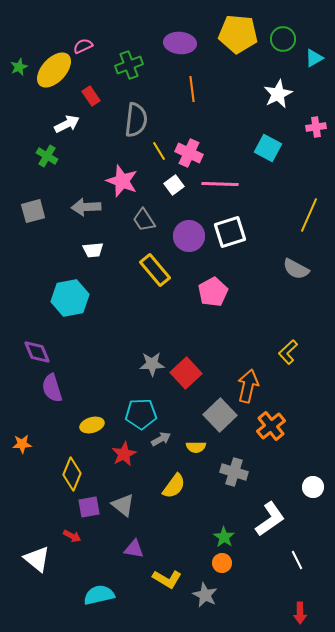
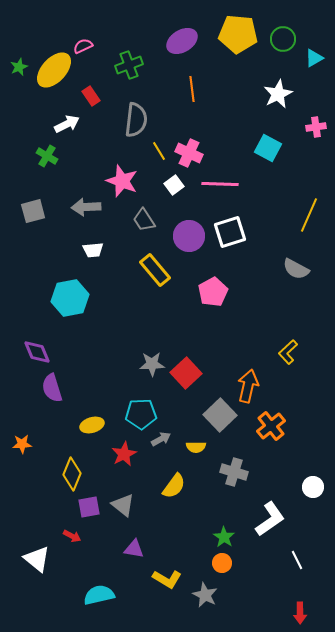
purple ellipse at (180, 43): moved 2 px right, 2 px up; rotated 36 degrees counterclockwise
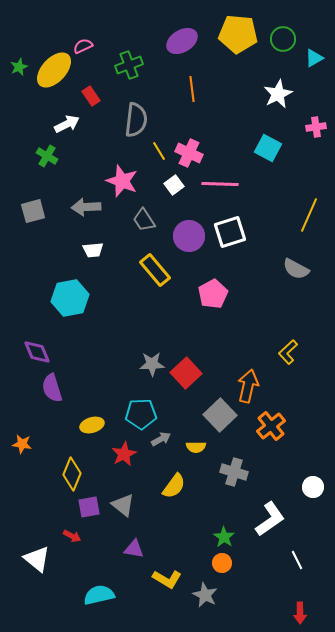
pink pentagon at (213, 292): moved 2 px down
orange star at (22, 444): rotated 12 degrees clockwise
